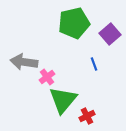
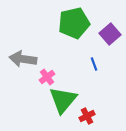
gray arrow: moved 1 px left, 3 px up
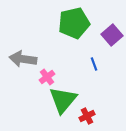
purple square: moved 2 px right, 1 px down
